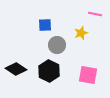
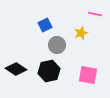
blue square: rotated 24 degrees counterclockwise
black hexagon: rotated 20 degrees clockwise
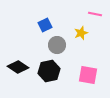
black diamond: moved 2 px right, 2 px up
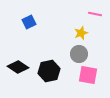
blue square: moved 16 px left, 3 px up
gray circle: moved 22 px right, 9 px down
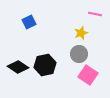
black hexagon: moved 4 px left, 6 px up
pink square: rotated 24 degrees clockwise
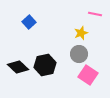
blue square: rotated 16 degrees counterclockwise
black diamond: rotated 10 degrees clockwise
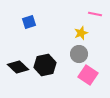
blue square: rotated 24 degrees clockwise
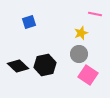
black diamond: moved 1 px up
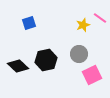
pink line: moved 5 px right, 4 px down; rotated 24 degrees clockwise
blue square: moved 1 px down
yellow star: moved 2 px right, 8 px up
black hexagon: moved 1 px right, 5 px up
pink square: moved 4 px right; rotated 30 degrees clockwise
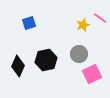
black diamond: rotated 70 degrees clockwise
pink square: moved 1 px up
